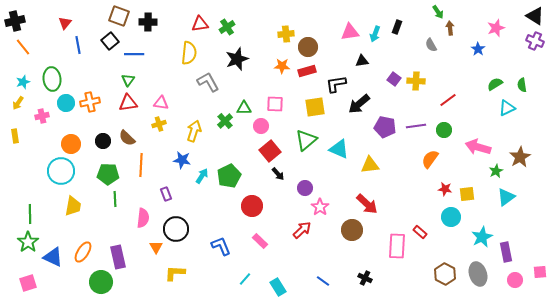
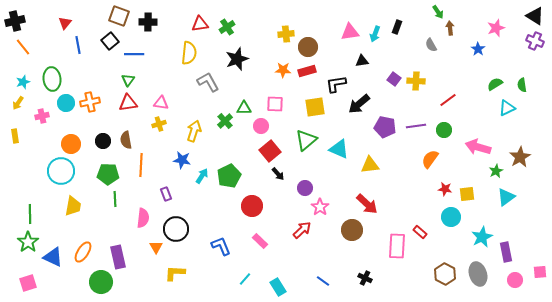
orange star at (282, 66): moved 1 px right, 4 px down
brown semicircle at (127, 138): moved 1 px left, 2 px down; rotated 36 degrees clockwise
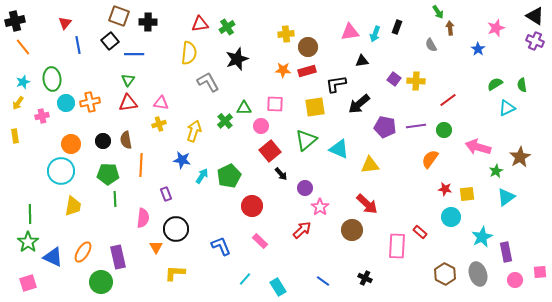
black arrow at (278, 174): moved 3 px right
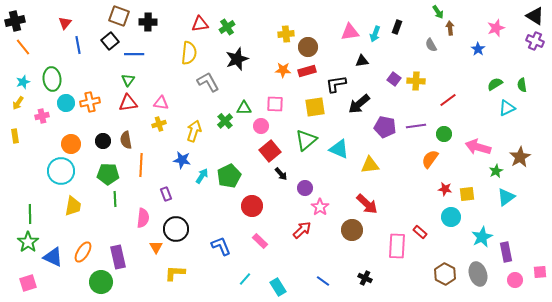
green circle at (444, 130): moved 4 px down
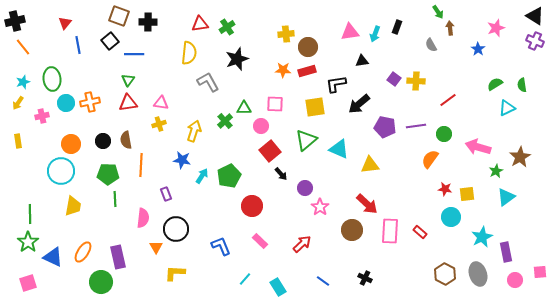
yellow rectangle at (15, 136): moved 3 px right, 5 px down
red arrow at (302, 230): moved 14 px down
pink rectangle at (397, 246): moved 7 px left, 15 px up
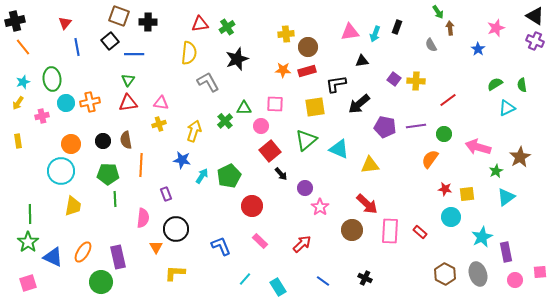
blue line at (78, 45): moved 1 px left, 2 px down
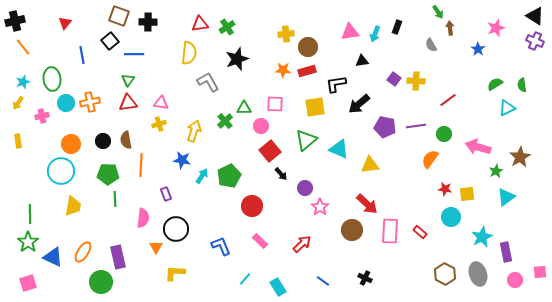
blue line at (77, 47): moved 5 px right, 8 px down
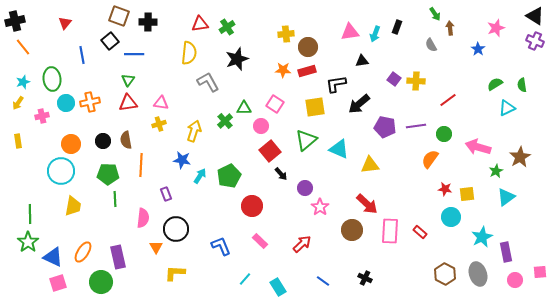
green arrow at (438, 12): moved 3 px left, 2 px down
pink square at (275, 104): rotated 30 degrees clockwise
cyan arrow at (202, 176): moved 2 px left
pink square at (28, 283): moved 30 px right
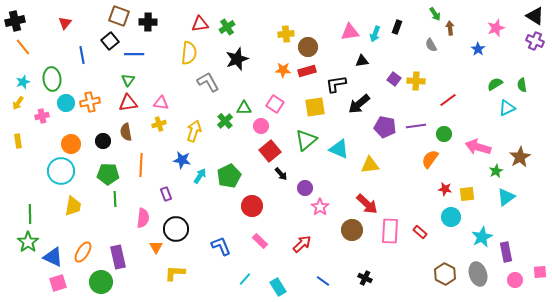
brown semicircle at (126, 140): moved 8 px up
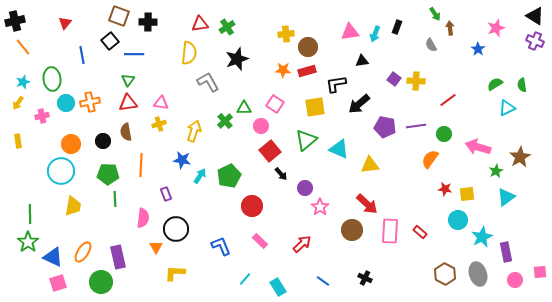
cyan circle at (451, 217): moved 7 px right, 3 px down
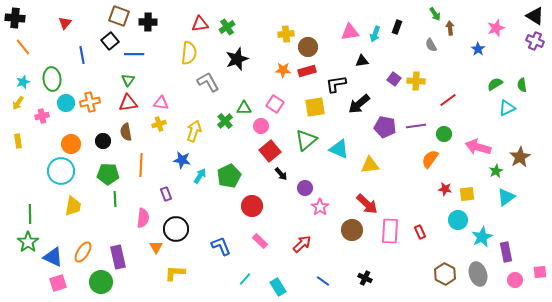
black cross at (15, 21): moved 3 px up; rotated 18 degrees clockwise
red rectangle at (420, 232): rotated 24 degrees clockwise
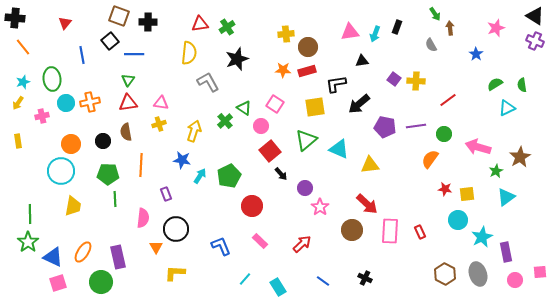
blue star at (478, 49): moved 2 px left, 5 px down
green triangle at (244, 108): rotated 35 degrees clockwise
